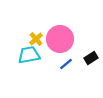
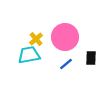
pink circle: moved 5 px right, 2 px up
black rectangle: rotated 56 degrees counterclockwise
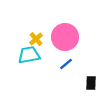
black rectangle: moved 25 px down
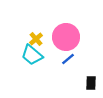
pink circle: moved 1 px right
cyan trapezoid: moved 3 px right; rotated 130 degrees counterclockwise
blue line: moved 2 px right, 5 px up
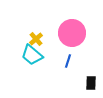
pink circle: moved 6 px right, 4 px up
blue line: moved 2 px down; rotated 32 degrees counterclockwise
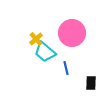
cyan trapezoid: moved 13 px right, 3 px up
blue line: moved 2 px left, 7 px down; rotated 32 degrees counterclockwise
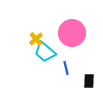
black rectangle: moved 2 px left, 2 px up
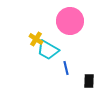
pink circle: moved 2 px left, 12 px up
yellow cross: rotated 16 degrees counterclockwise
cyan trapezoid: moved 3 px right, 2 px up; rotated 10 degrees counterclockwise
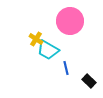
black rectangle: rotated 48 degrees counterclockwise
